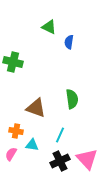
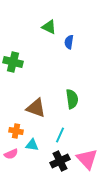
pink semicircle: rotated 144 degrees counterclockwise
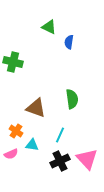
orange cross: rotated 24 degrees clockwise
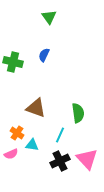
green triangle: moved 10 px up; rotated 28 degrees clockwise
blue semicircle: moved 25 px left, 13 px down; rotated 16 degrees clockwise
green semicircle: moved 6 px right, 14 px down
orange cross: moved 1 px right, 2 px down
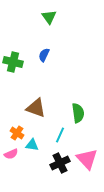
black cross: moved 2 px down
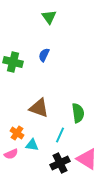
brown triangle: moved 3 px right
pink triangle: rotated 15 degrees counterclockwise
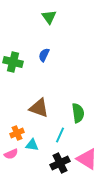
orange cross: rotated 32 degrees clockwise
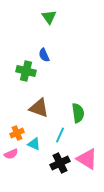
blue semicircle: rotated 48 degrees counterclockwise
green cross: moved 13 px right, 9 px down
cyan triangle: moved 2 px right, 1 px up; rotated 16 degrees clockwise
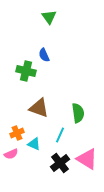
black cross: rotated 12 degrees counterclockwise
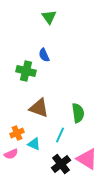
black cross: moved 1 px right, 1 px down
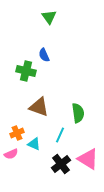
brown triangle: moved 1 px up
pink triangle: moved 1 px right
